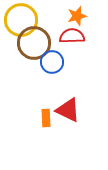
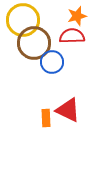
yellow circle: moved 2 px right
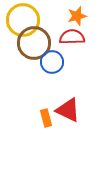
red semicircle: moved 1 px down
orange rectangle: rotated 12 degrees counterclockwise
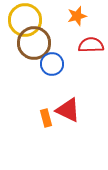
yellow circle: moved 2 px right
red semicircle: moved 19 px right, 8 px down
blue circle: moved 2 px down
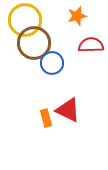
blue circle: moved 1 px up
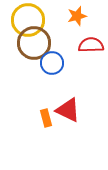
yellow circle: moved 3 px right
